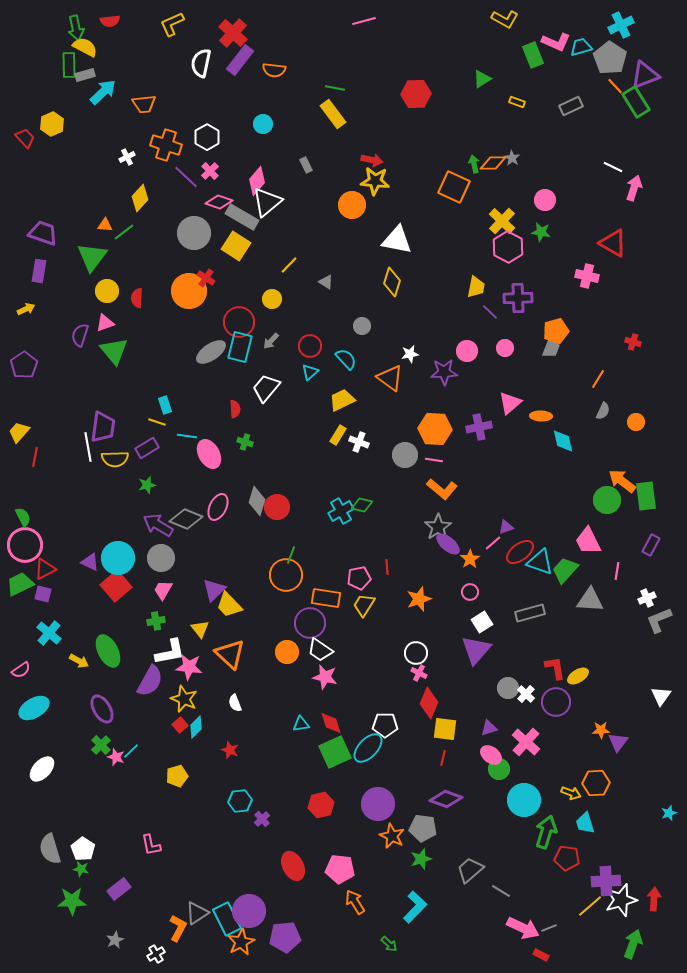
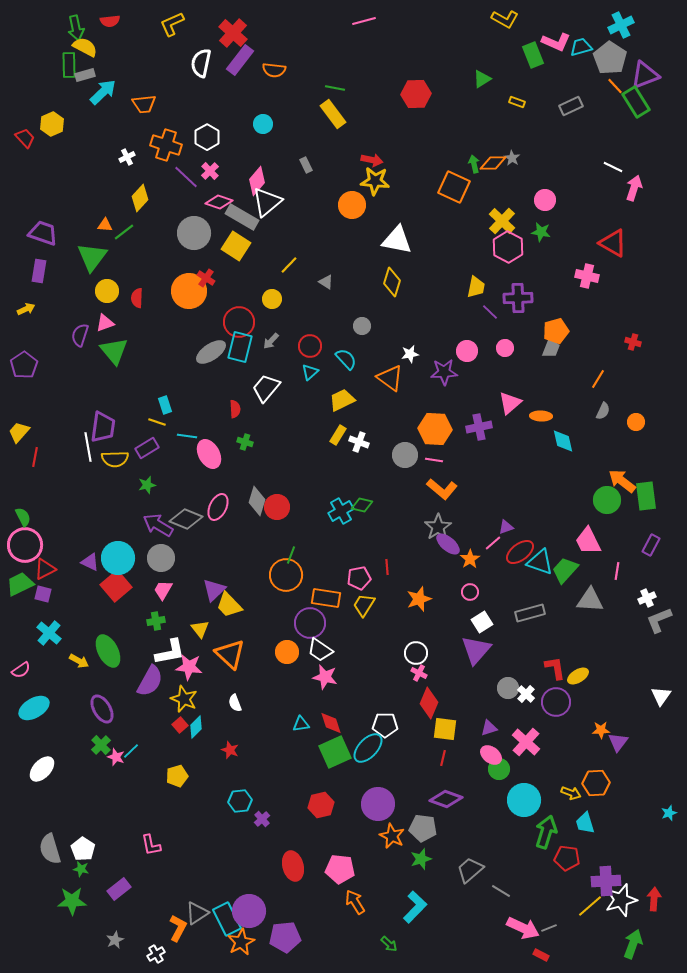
red ellipse at (293, 866): rotated 12 degrees clockwise
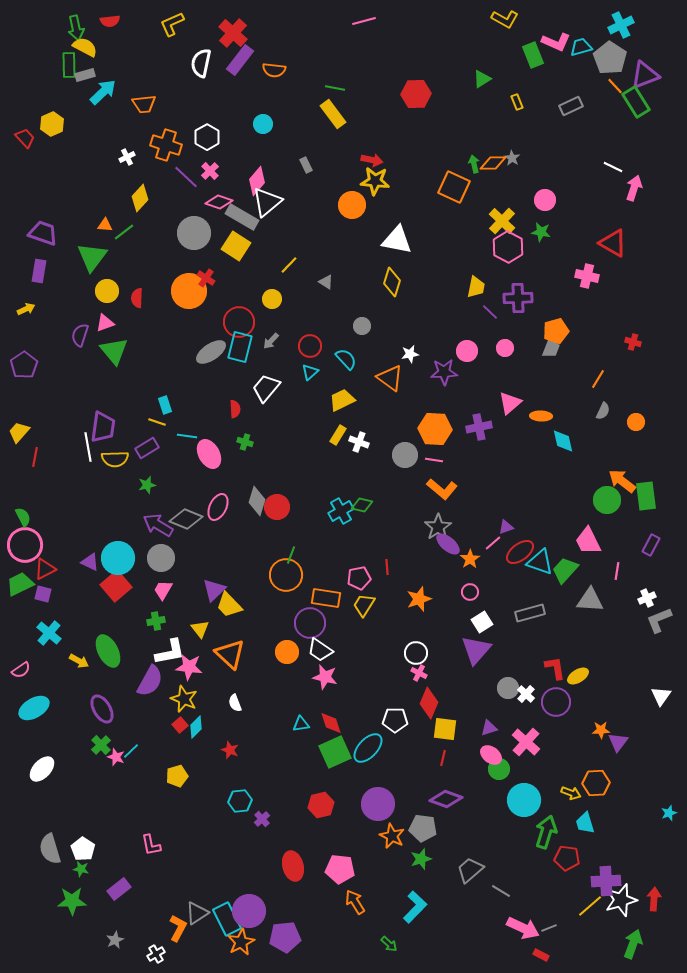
yellow rectangle at (517, 102): rotated 49 degrees clockwise
white pentagon at (385, 725): moved 10 px right, 5 px up
